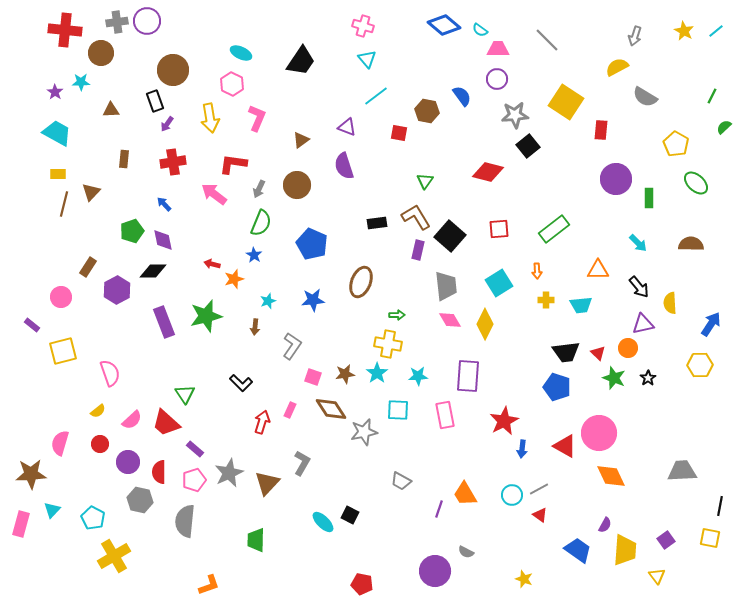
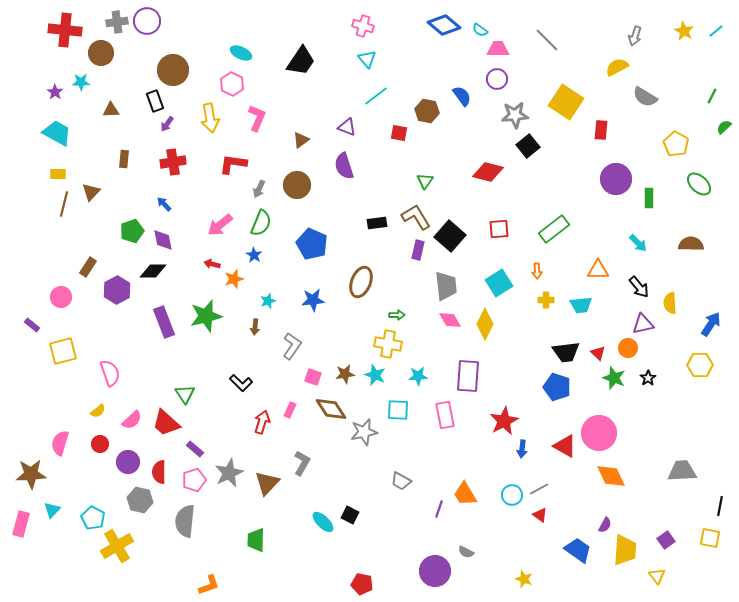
green ellipse at (696, 183): moved 3 px right, 1 px down
pink arrow at (214, 194): moved 6 px right, 31 px down; rotated 76 degrees counterclockwise
cyan star at (377, 373): moved 2 px left, 2 px down; rotated 15 degrees counterclockwise
yellow cross at (114, 556): moved 3 px right, 10 px up
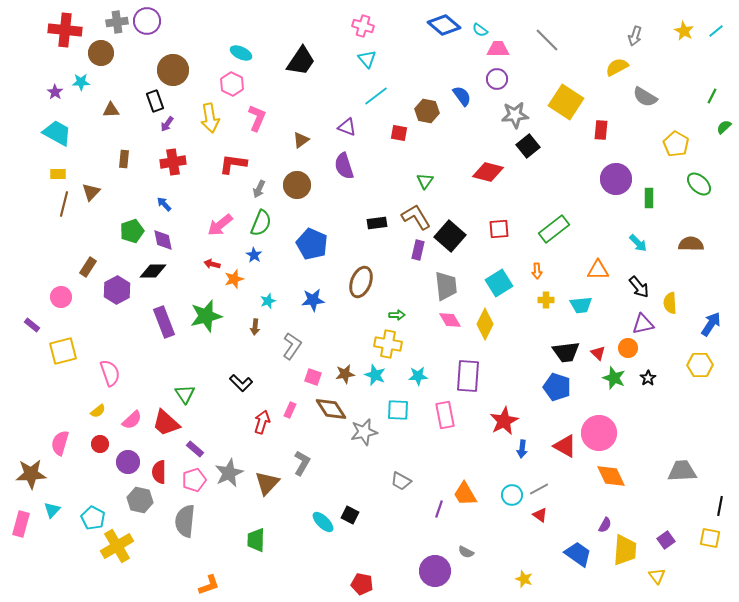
blue trapezoid at (578, 550): moved 4 px down
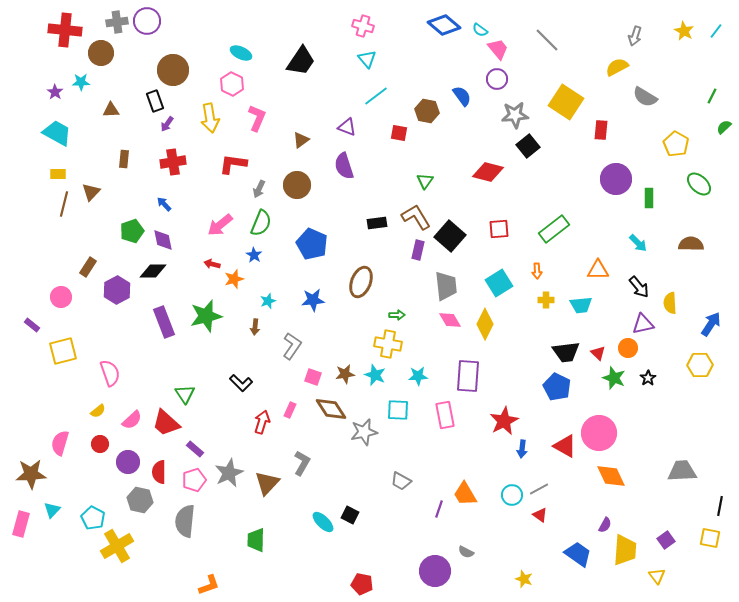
cyan line at (716, 31): rotated 14 degrees counterclockwise
pink trapezoid at (498, 49): rotated 50 degrees clockwise
blue pentagon at (557, 387): rotated 8 degrees clockwise
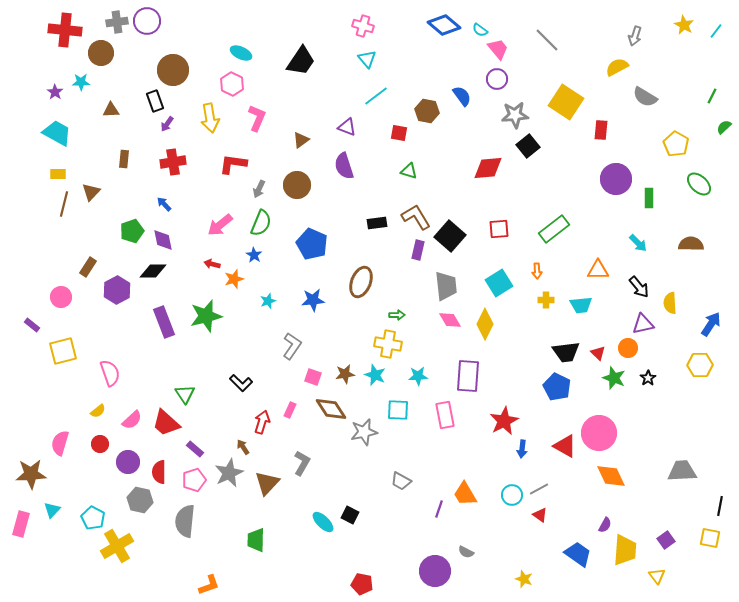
yellow star at (684, 31): moved 6 px up
red diamond at (488, 172): moved 4 px up; rotated 20 degrees counterclockwise
green triangle at (425, 181): moved 16 px left, 10 px up; rotated 48 degrees counterclockwise
brown arrow at (255, 327): moved 12 px left, 120 px down; rotated 140 degrees clockwise
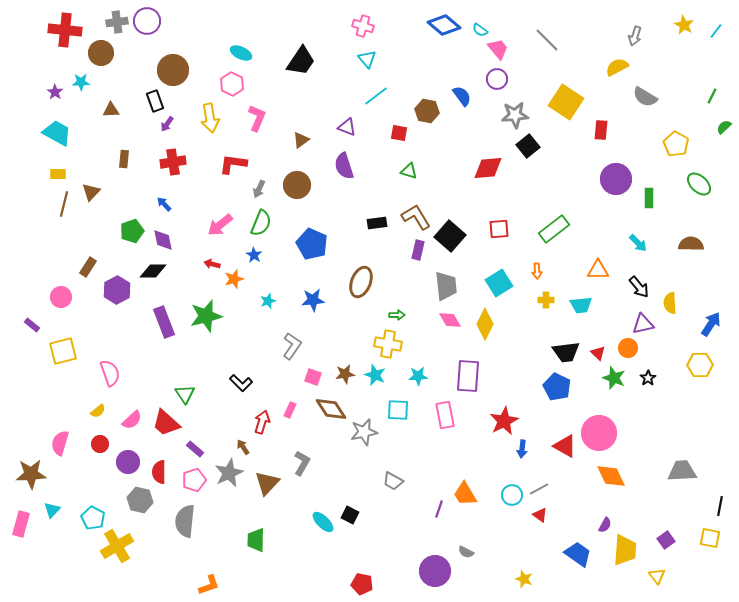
gray trapezoid at (401, 481): moved 8 px left
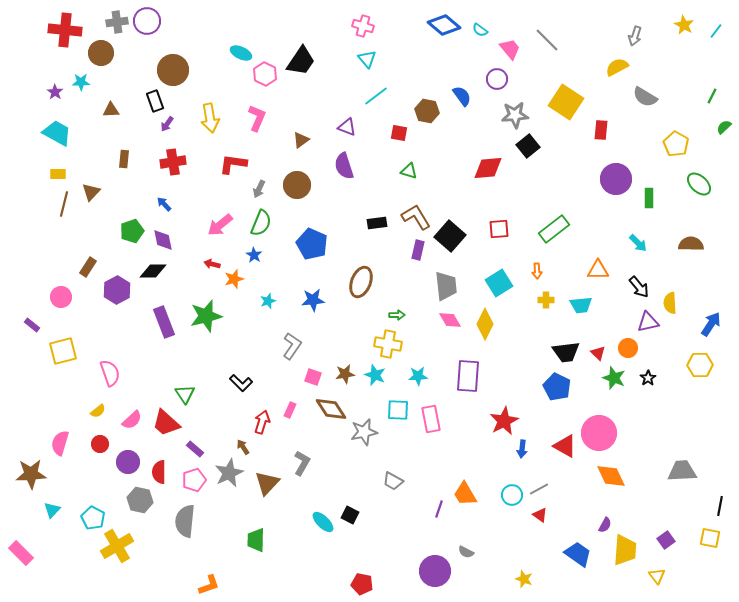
pink trapezoid at (498, 49): moved 12 px right
pink hexagon at (232, 84): moved 33 px right, 10 px up
purple triangle at (643, 324): moved 5 px right, 2 px up
pink rectangle at (445, 415): moved 14 px left, 4 px down
pink rectangle at (21, 524): moved 29 px down; rotated 60 degrees counterclockwise
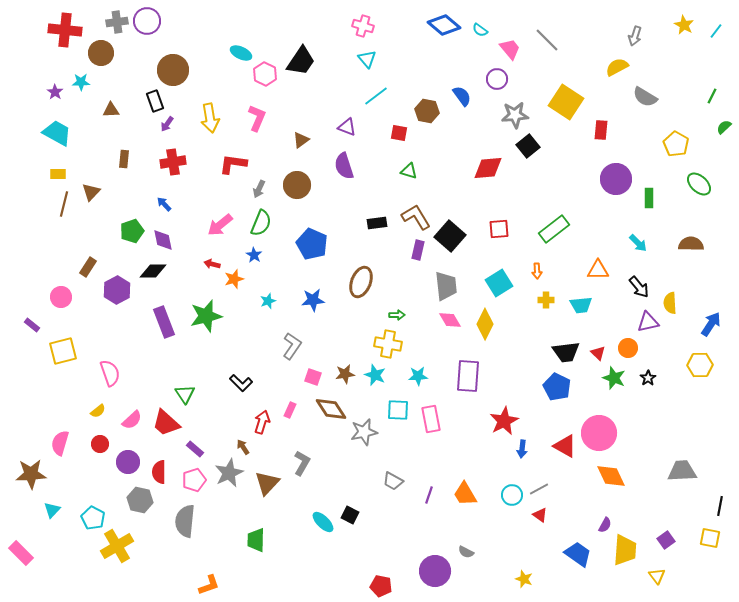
purple line at (439, 509): moved 10 px left, 14 px up
red pentagon at (362, 584): moved 19 px right, 2 px down
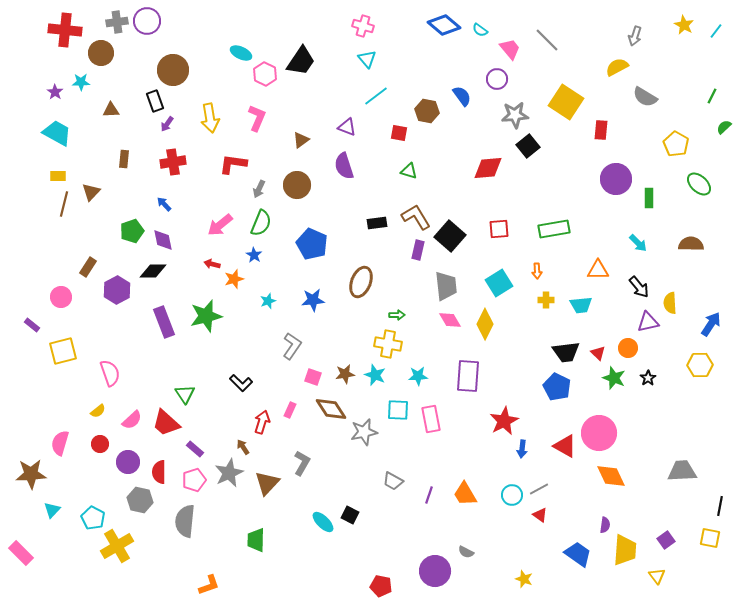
yellow rectangle at (58, 174): moved 2 px down
green rectangle at (554, 229): rotated 28 degrees clockwise
purple semicircle at (605, 525): rotated 21 degrees counterclockwise
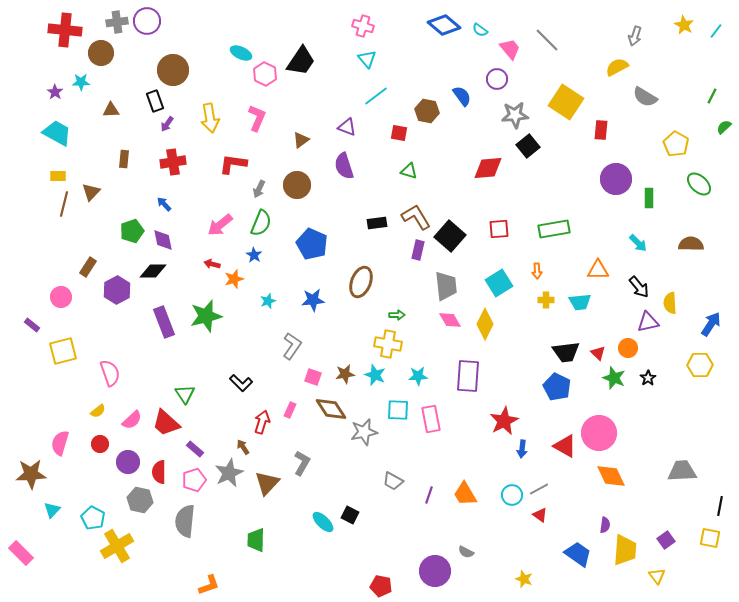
cyan trapezoid at (581, 305): moved 1 px left, 3 px up
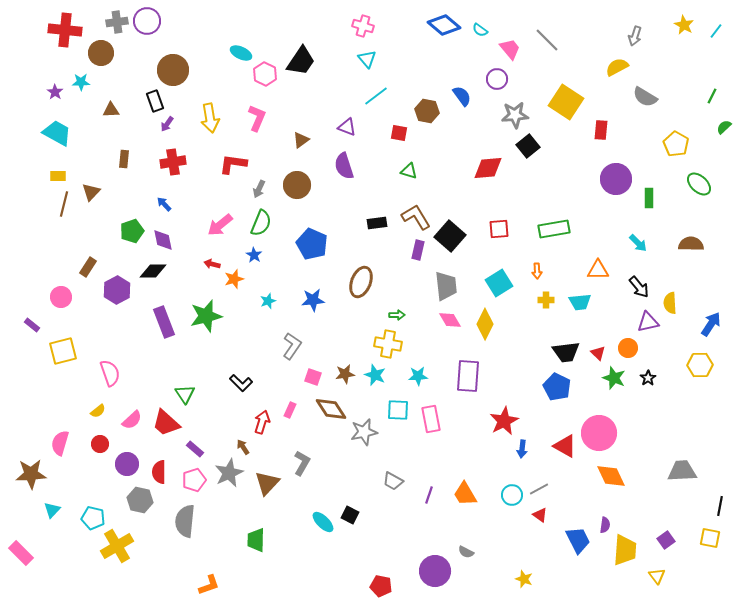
purple circle at (128, 462): moved 1 px left, 2 px down
cyan pentagon at (93, 518): rotated 15 degrees counterclockwise
blue trapezoid at (578, 554): moved 14 px up; rotated 28 degrees clockwise
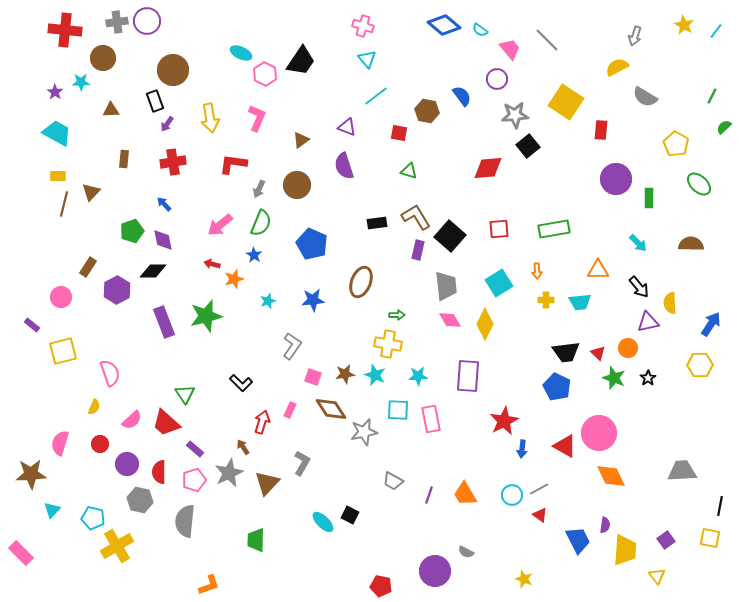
brown circle at (101, 53): moved 2 px right, 5 px down
yellow semicircle at (98, 411): moved 4 px left, 4 px up; rotated 28 degrees counterclockwise
